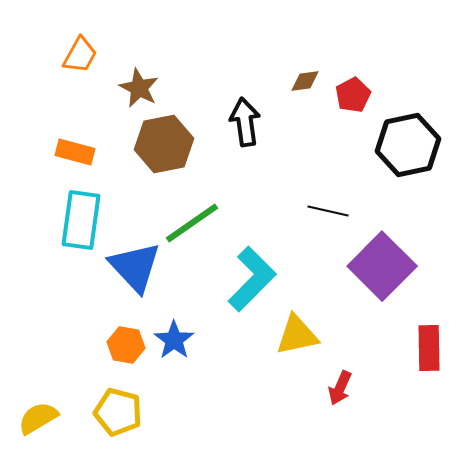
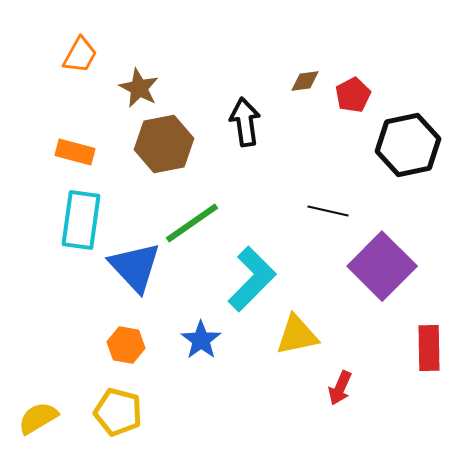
blue star: moved 27 px right
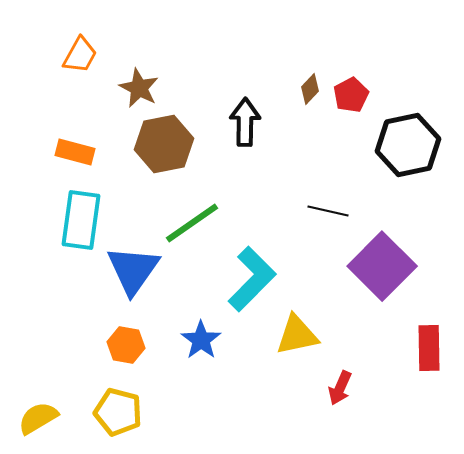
brown diamond: moved 5 px right, 8 px down; rotated 40 degrees counterclockwise
red pentagon: moved 2 px left
black arrow: rotated 9 degrees clockwise
blue triangle: moved 2 px left, 3 px down; rotated 18 degrees clockwise
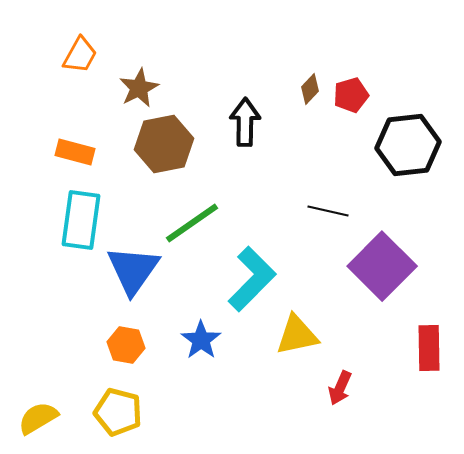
brown star: rotated 18 degrees clockwise
red pentagon: rotated 12 degrees clockwise
black hexagon: rotated 6 degrees clockwise
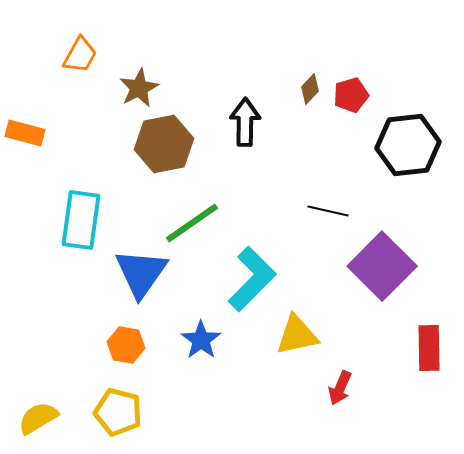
orange rectangle: moved 50 px left, 19 px up
blue triangle: moved 8 px right, 3 px down
